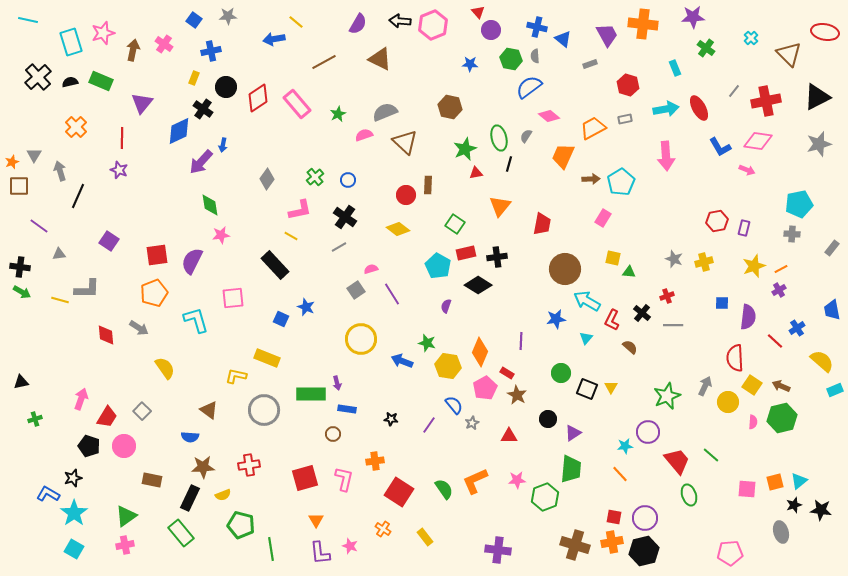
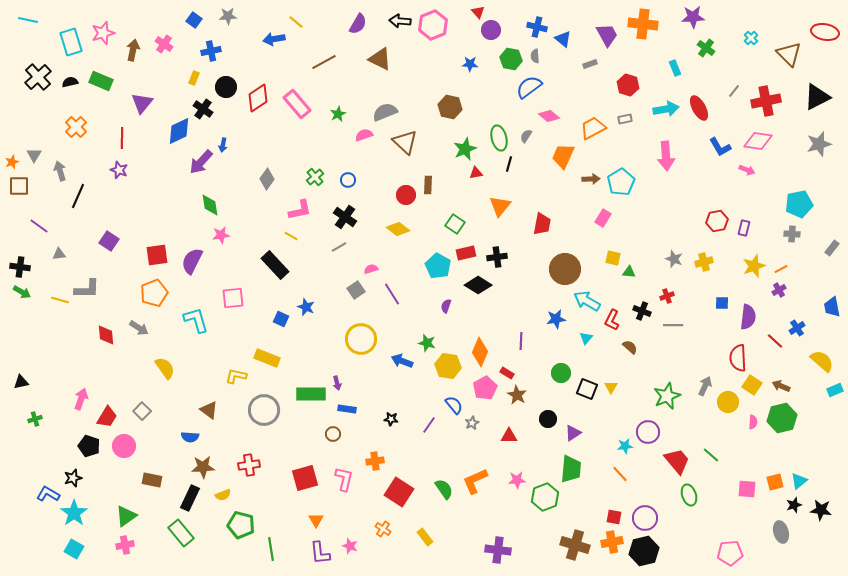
blue trapezoid at (832, 310): moved 3 px up
black cross at (642, 313): moved 2 px up; rotated 18 degrees counterclockwise
red semicircle at (735, 358): moved 3 px right
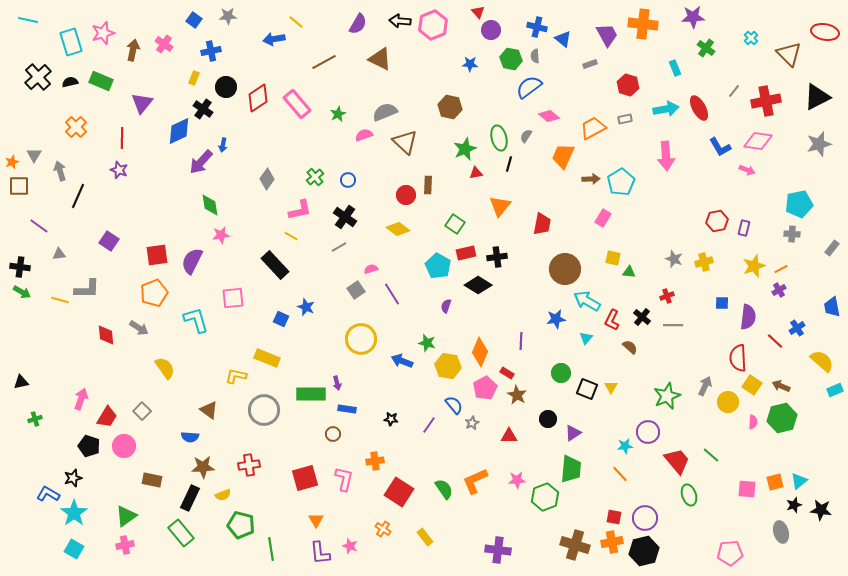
black cross at (642, 311): moved 6 px down; rotated 18 degrees clockwise
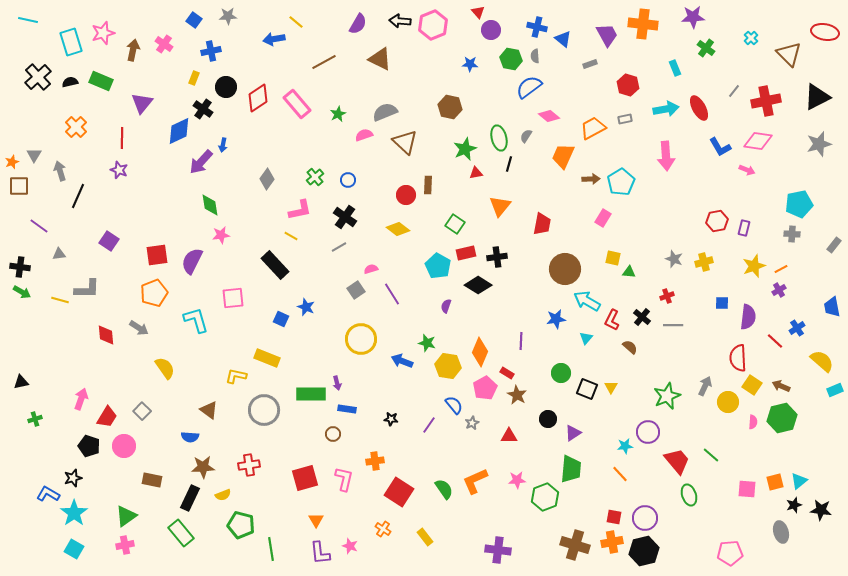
gray rectangle at (832, 248): moved 2 px right, 3 px up
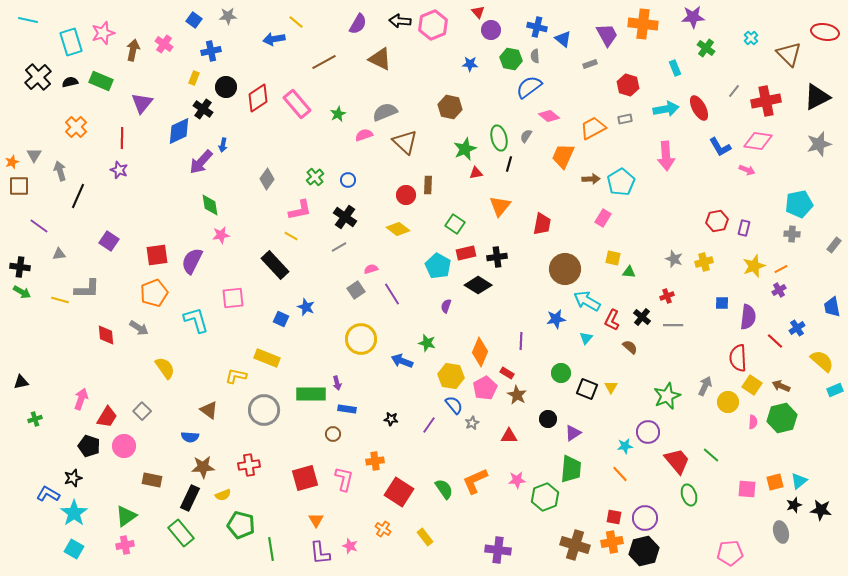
yellow hexagon at (448, 366): moved 3 px right, 10 px down
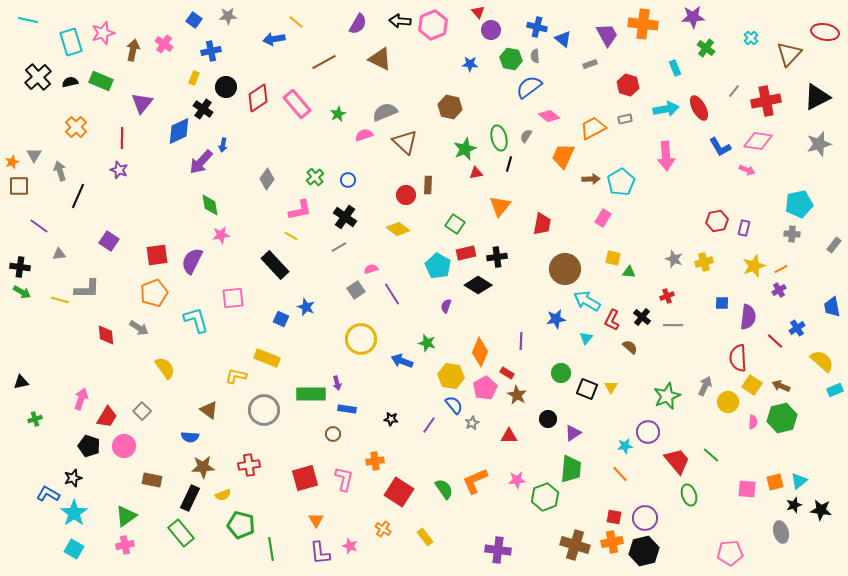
brown triangle at (789, 54): rotated 28 degrees clockwise
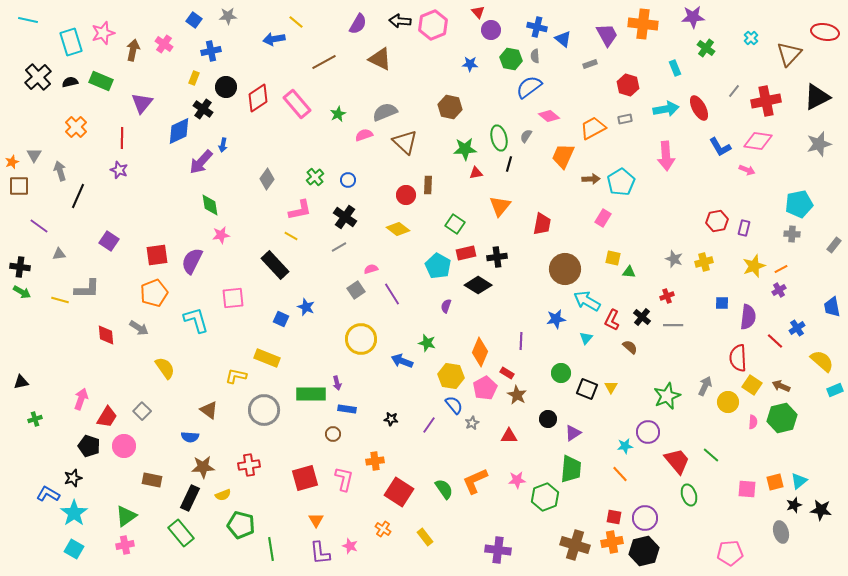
green star at (465, 149): rotated 20 degrees clockwise
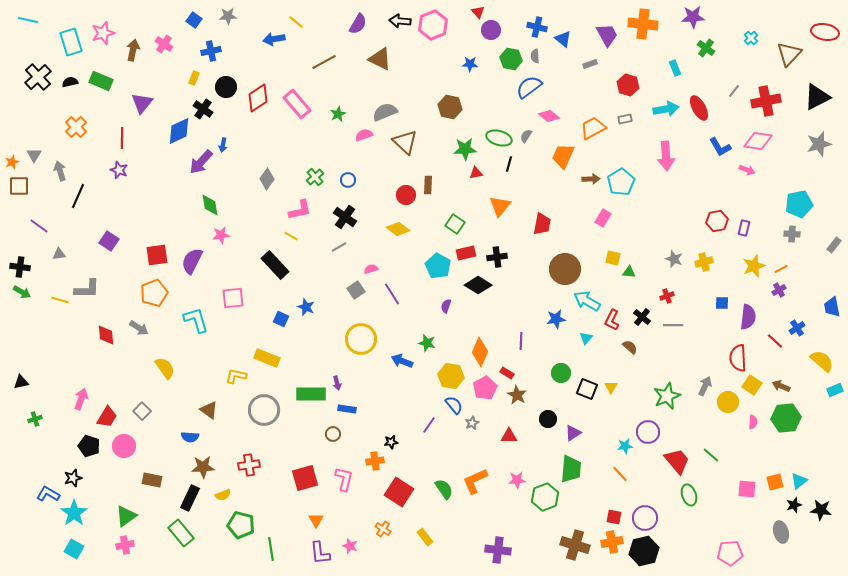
green ellipse at (499, 138): rotated 60 degrees counterclockwise
green hexagon at (782, 418): moved 4 px right; rotated 8 degrees clockwise
black star at (391, 419): moved 23 px down; rotated 16 degrees counterclockwise
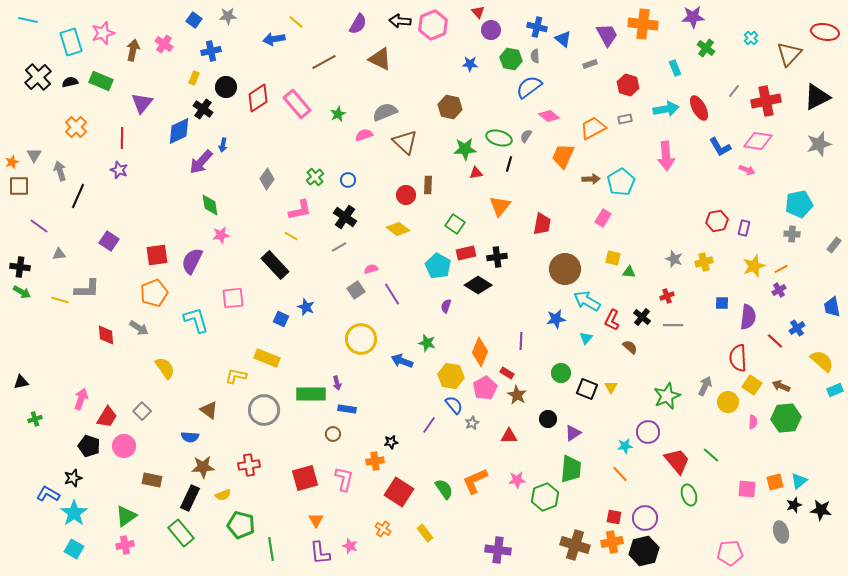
yellow rectangle at (425, 537): moved 4 px up
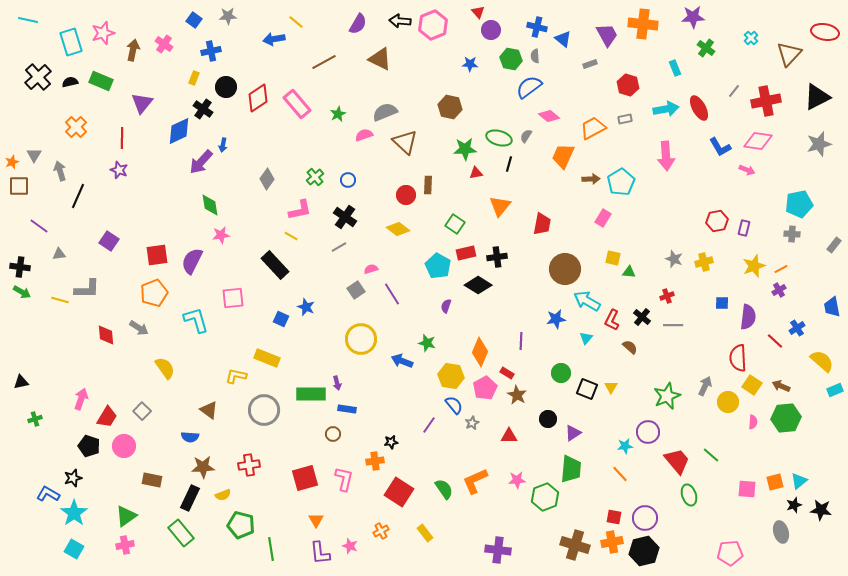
orange cross at (383, 529): moved 2 px left, 2 px down; rotated 28 degrees clockwise
